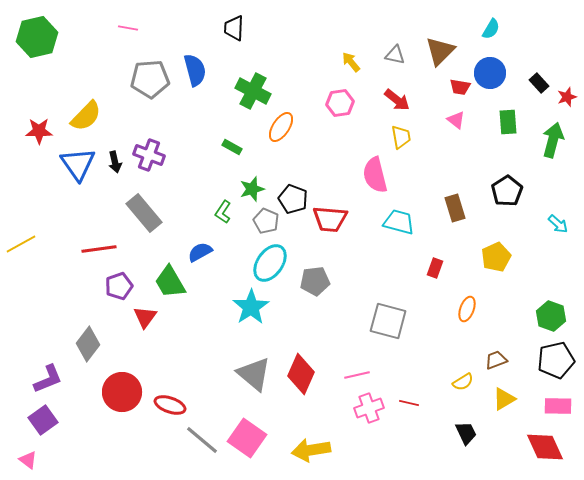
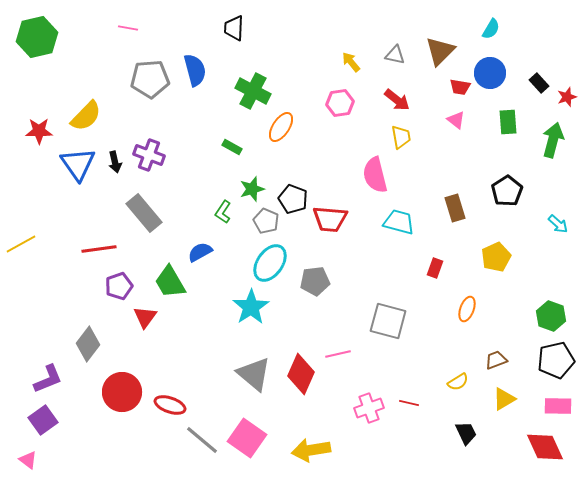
pink line at (357, 375): moved 19 px left, 21 px up
yellow semicircle at (463, 382): moved 5 px left
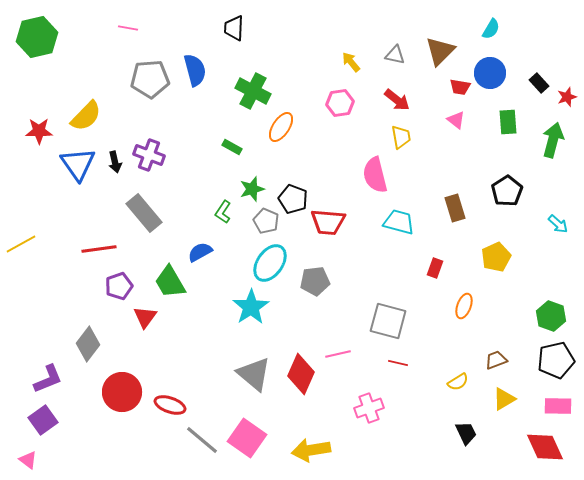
red trapezoid at (330, 219): moved 2 px left, 3 px down
orange ellipse at (467, 309): moved 3 px left, 3 px up
red line at (409, 403): moved 11 px left, 40 px up
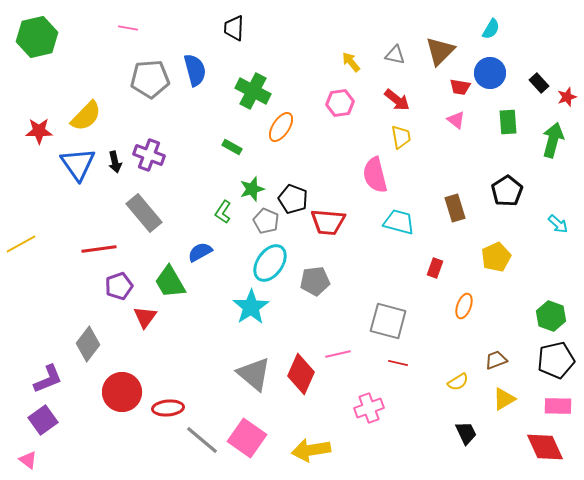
red ellipse at (170, 405): moved 2 px left, 3 px down; rotated 24 degrees counterclockwise
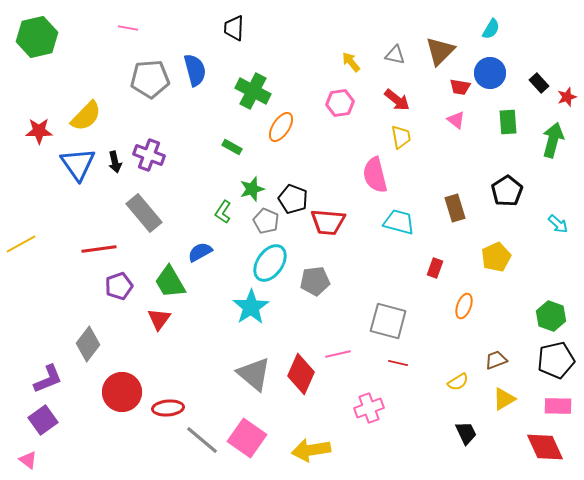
red triangle at (145, 317): moved 14 px right, 2 px down
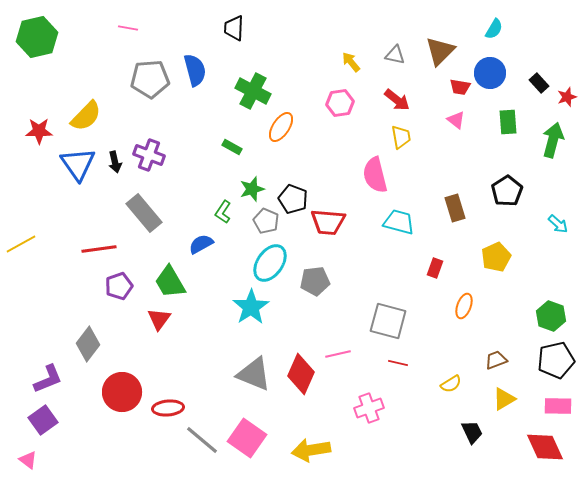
cyan semicircle at (491, 29): moved 3 px right
blue semicircle at (200, 252): moved 1 px right, 8 px up
gray triangle at (254, 374): rotated 18 degrees counterclockwise
yellow semicircle at (458, 382): moved 7 px left, 2 px down
black trapezoid at (466, 433): moved 6 px right, 1 px up
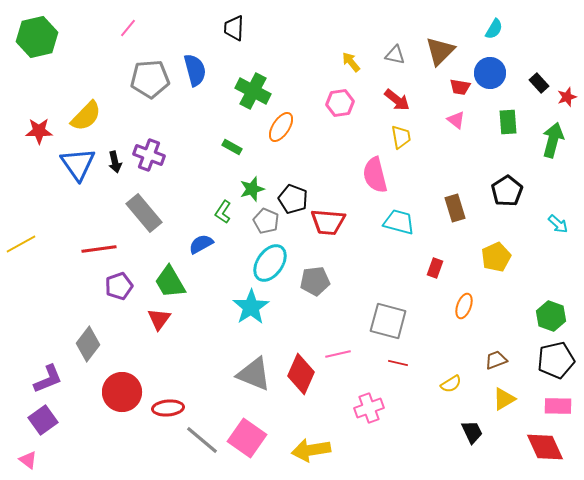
pink line at (128, 28): rotated 60 degrees counterclockwise
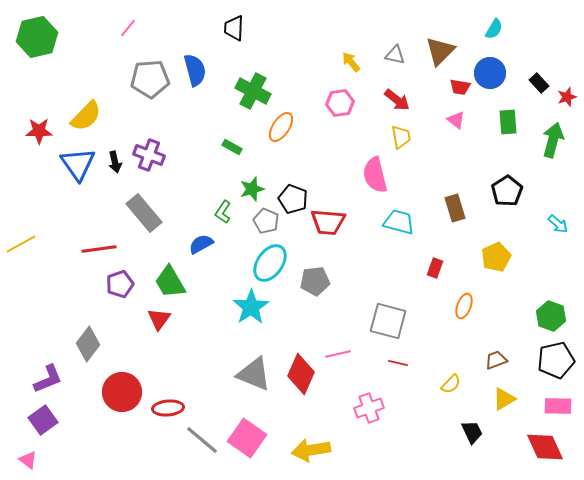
purple pentagon at (119, 286): moved 1 px right, 2 px up
yellow semicircle at (451, 384): rotated 15 degrees counterclockwise
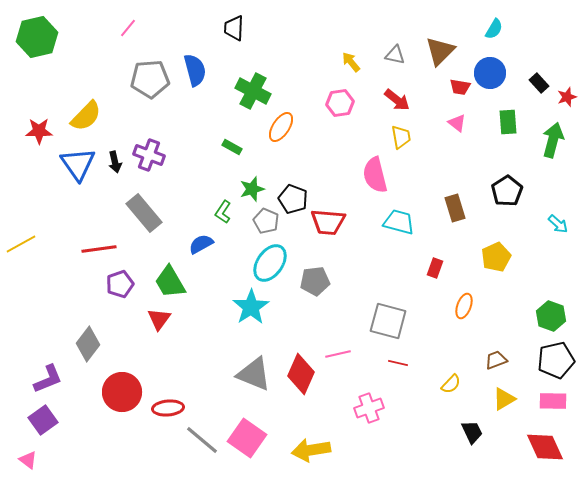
pink triangle at (456, 120): moved 1 px right, 3 px down
pink rectangle at (558, 406): moved 5 px left, 5 px up
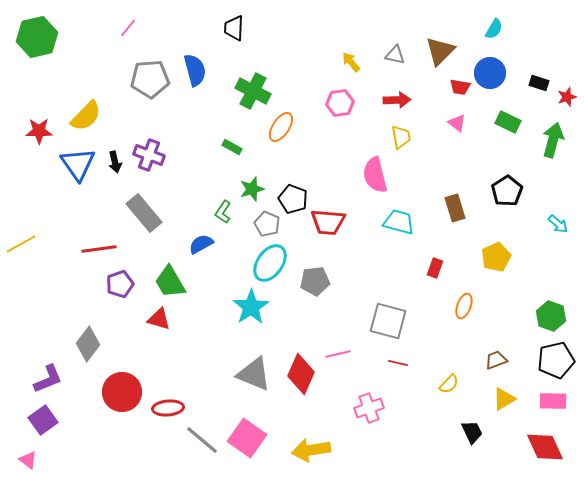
black rectangle at (539, 83): rotated 30 degrees counterclockwise
red arrow at (397, 100): rotated 40 degrees counterclockwise
green rectangle at (508, 122): rotated 60 degrees counterclockwise
gray pentagon at (266, 221): moved 1 px right, 3 px down
red triangle at (159, 319): rotated 50 degrees counterclockwise
yellow semicircle at (451, 384): moved 2 px left
